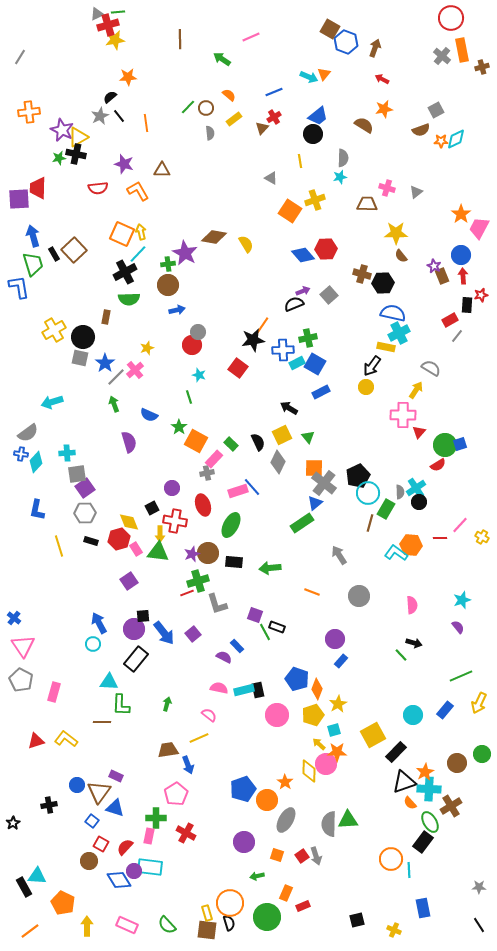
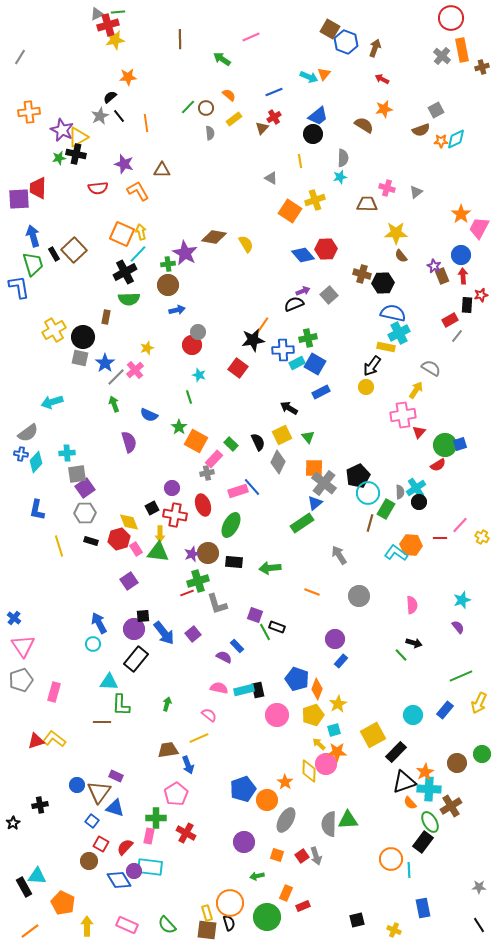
pink cross at (403, 415): rotated 10 degrees counterclockwise
red cross at (175, 521): moved 6 px up
gray pentagon at (21, 680): rotated 25 degrees clockwise
yellow L-shape at (66, 739): moved 12 px left
black cross at (49, 805): moved 9 px left
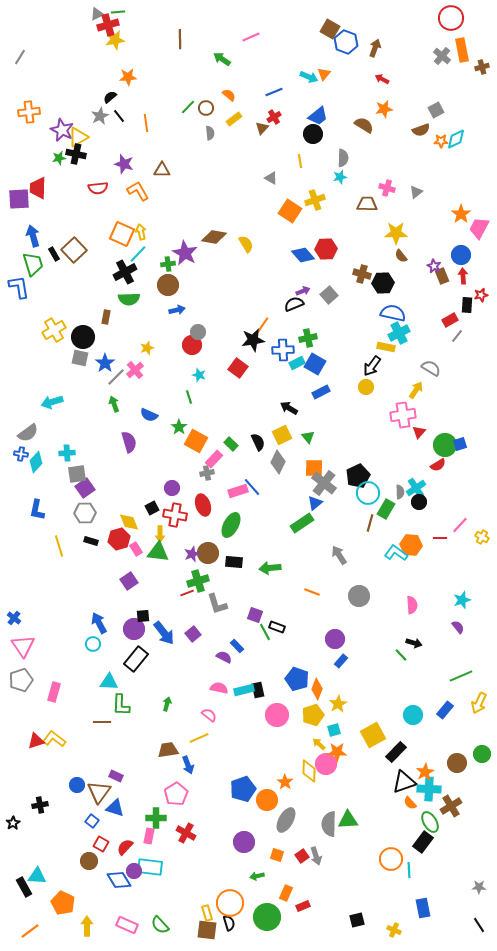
green semicircle at (167, 925): moved 7 px left
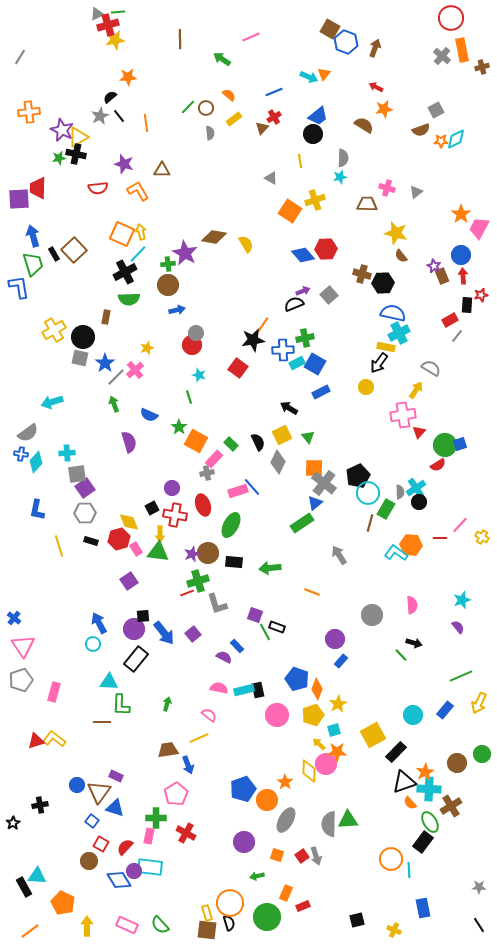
red arrow at (382, 79): moved 6 px left, 8 px down
yellow star at (396, 233): rotated 15 degrees clockwise
gray circle at (198, 332): moved 2 px left, 1 px down
green cross at (308, 338): moved 3 px left
black arrow at (372, 366): moved 7 px right, 3 px up
gray circle at (359, 596): moved 13 px right, 19 px down
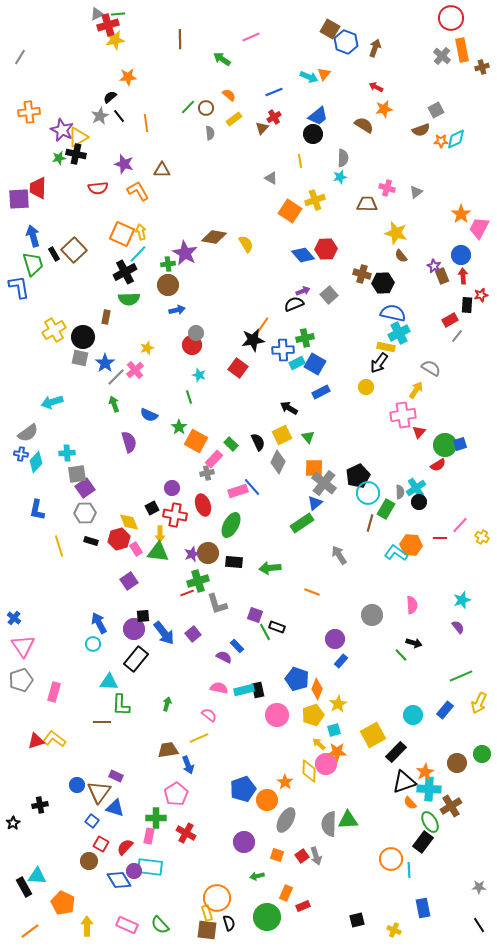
green line at (118, 12): moved 2 px down
orange circle at (230, 903): moved 13 px left, 5 px up
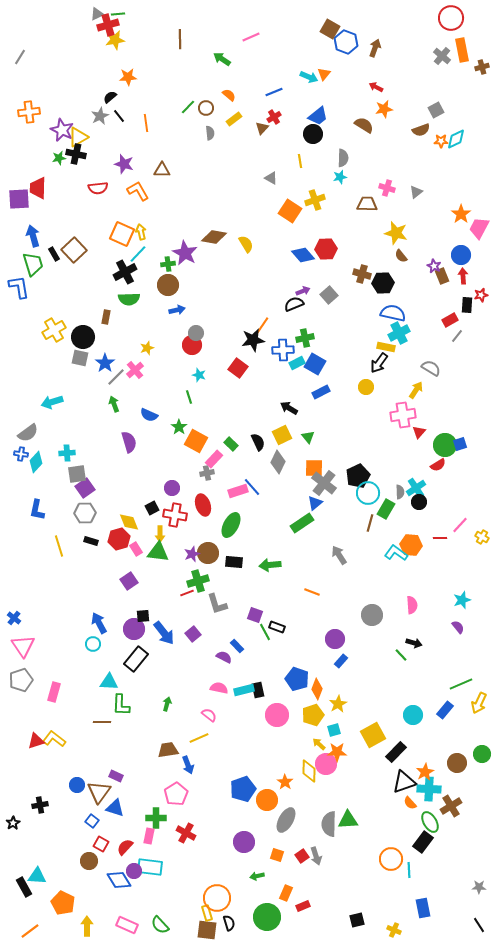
green arrow at (270, 568): moved 3 px up
green line at (461, 676): moved 8 px down
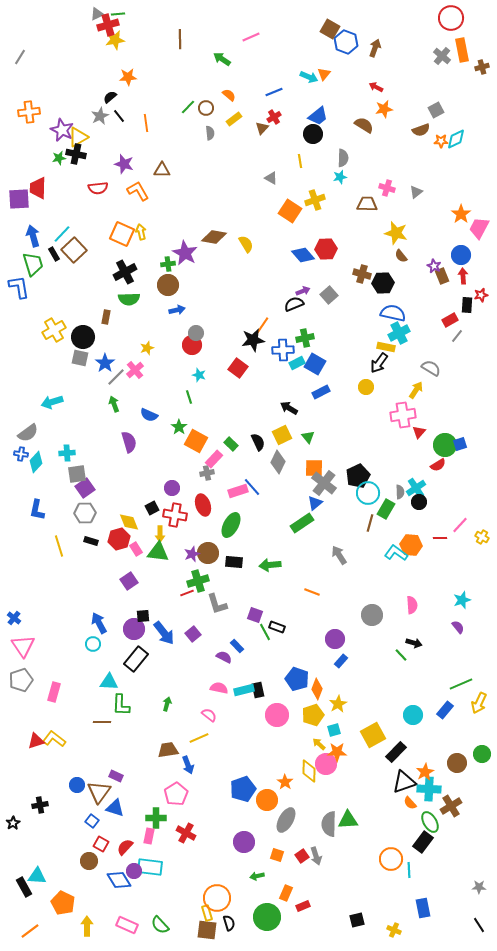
cyan line at (138, 254): moved 76 px left, 20 px up
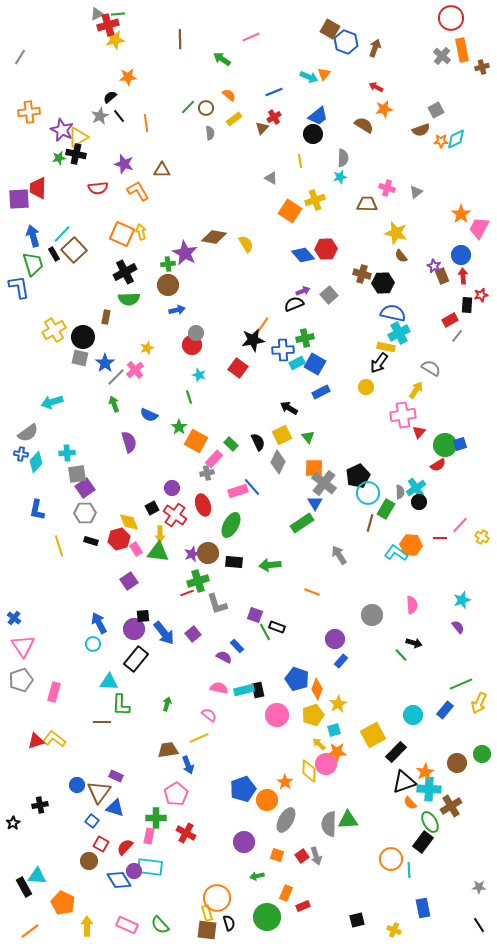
blue triangle at (315, 503): rotated 21 degrees counterclockwise
red cross at (175, 515): rotated 25 degrees clockwise
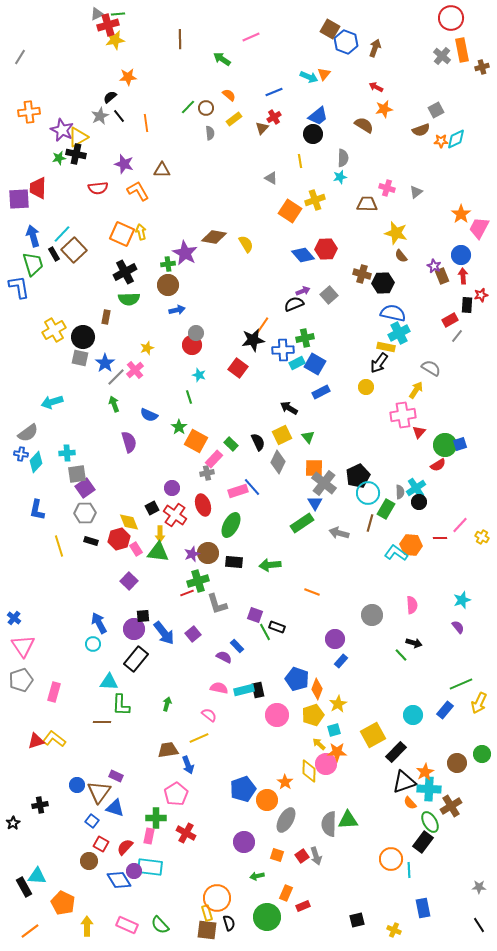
gray arrow at (339, 555): moved 22 px up; rotated 42 degrees counterclockwise
purple square at (129, 581): rotated 12 degrees counterclockwise
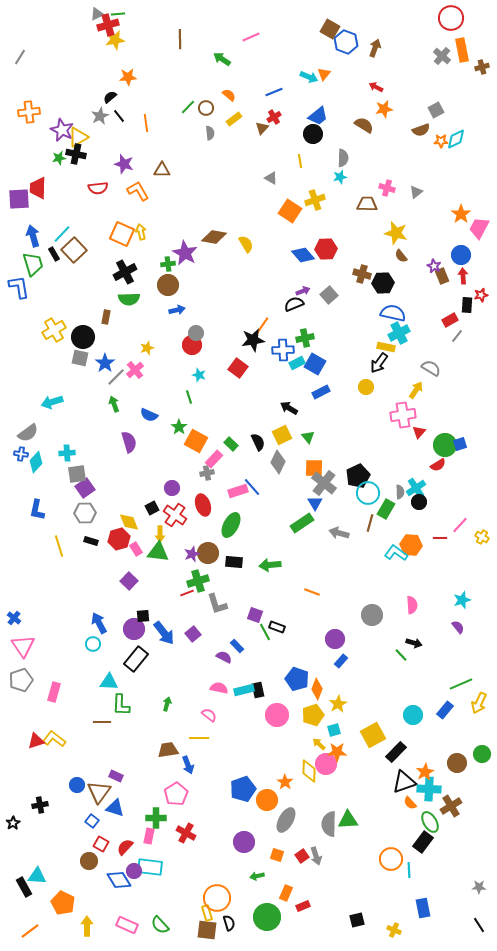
yellow line at (199, 738): rotated 24 degrees clockwise
